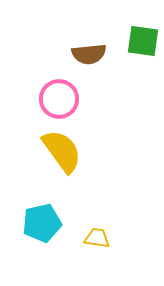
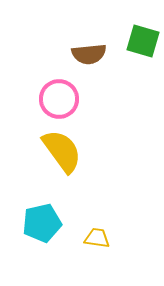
green square: rotated 8 degrees clockwise
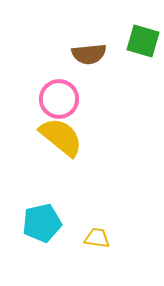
yellow semicircle: moved 1 px left, 14 px up; rotated 15 degrees counterclockwise
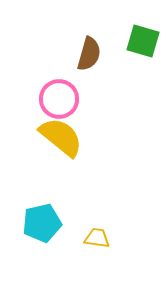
brown semicircle: rotated 68 degrees counterclockwise
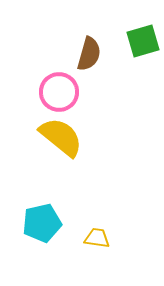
green square: rotated 32 degrees counterclockwise
pink circle: moved 7 px up
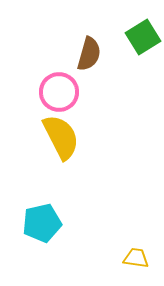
green square: moved 4 px up; rotated 16 degrees counterclockwise
yellow semicircle: rotated 24 degrees clockwise
yellow trapezoid: moved 39 px right, 20 px down
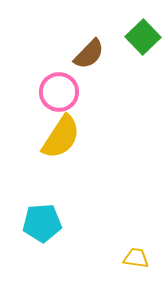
green square: rotated 12 degrees counterclockwise
brown semicircle: rotated 28 degrees clockwise
yellow semicircle: rotated 60 degrees clockwise
cyan pentagon: rotated 9 degrees clockwise
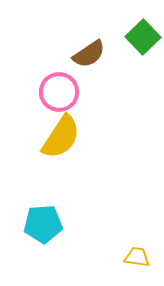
brown semicircle: rotated 12 degrees clockwise
cyan pentagon: moved 1 px right, 1 px down
yellow trapezoid: moved 1 px right, 1 px up
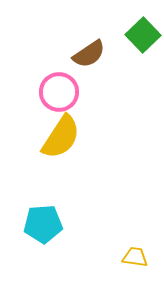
green square: moved 2 px up
yellow trapezoid: moved 2 px left
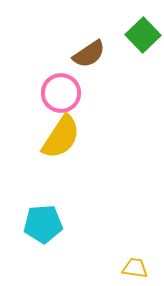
pink circle: moved 2 px right, 1 px down
yellow trapezoid: moved 11 px down
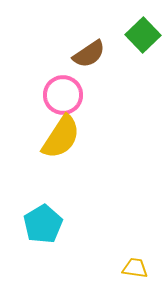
pink circle: moved 2 px right, 2 px down
cyan pentagon: rotated 27 degrees counterclockwise
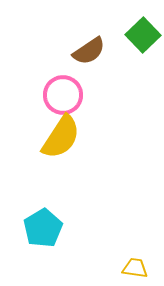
brown semicircle: moved 3 px up
cyan pentagon: moved 4 px down
